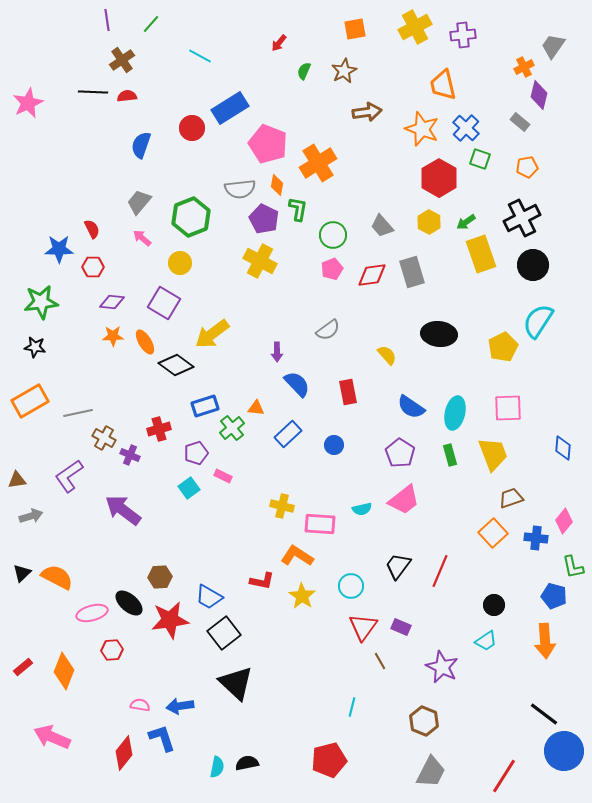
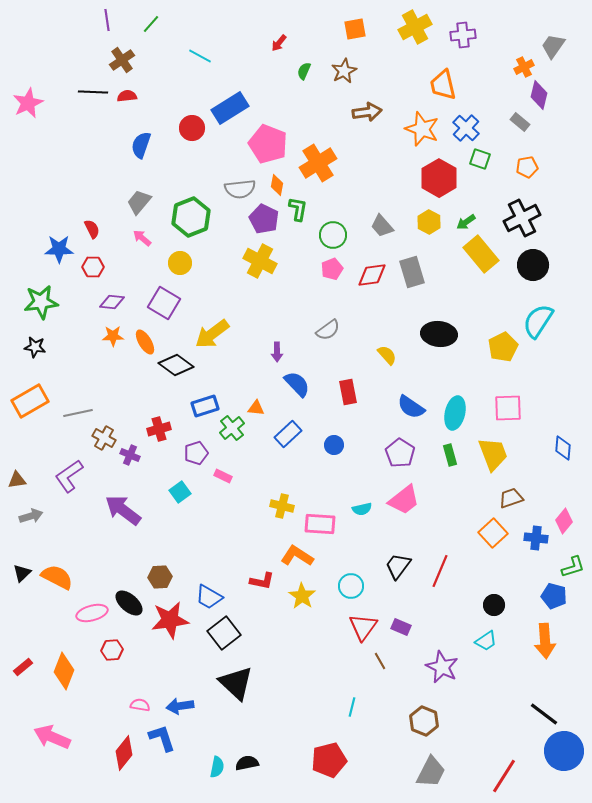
yellow rectangle at (481, 254): rotated 21 degrees counterclockwise
cyan square at (189, 488): moved 9 px left, 4 px down
green L-shape at (573, 567): rotated 95 degrees counterclockwise
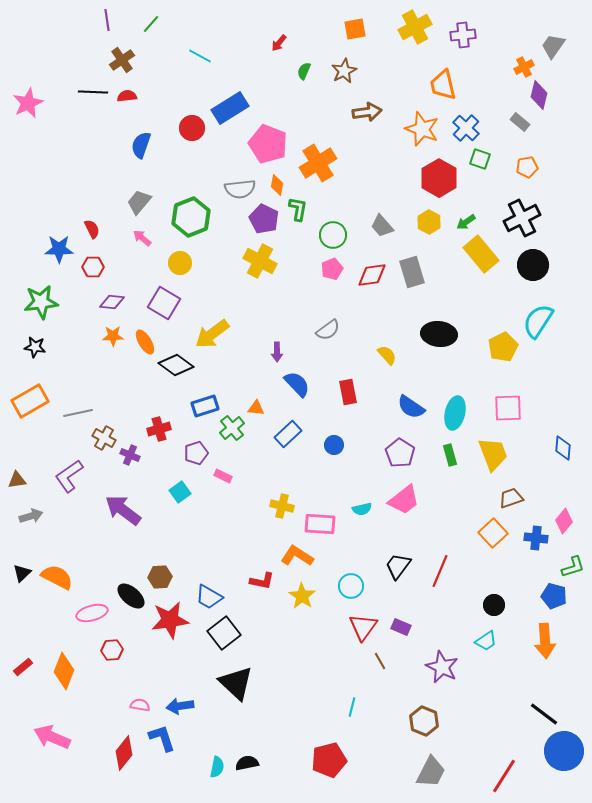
black ellipse at (129, 603): moved 2 px right, 7 px up
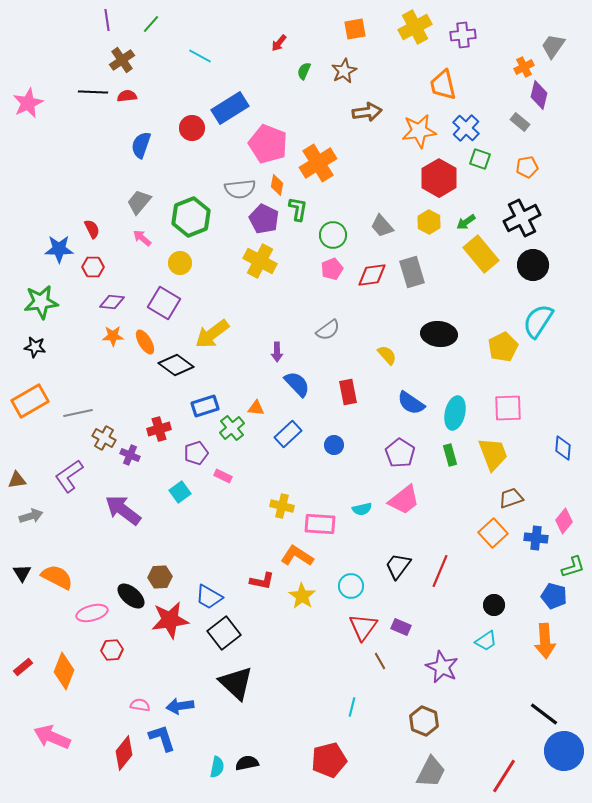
orange star at (422, 129): moved 3 px left, 2 px down; rotated 28 degrees counterclockwise
blue semicircle at (411, 407): moved 4 px up
black triangle at (22, 573): rotated 18 degrees counterclockwise
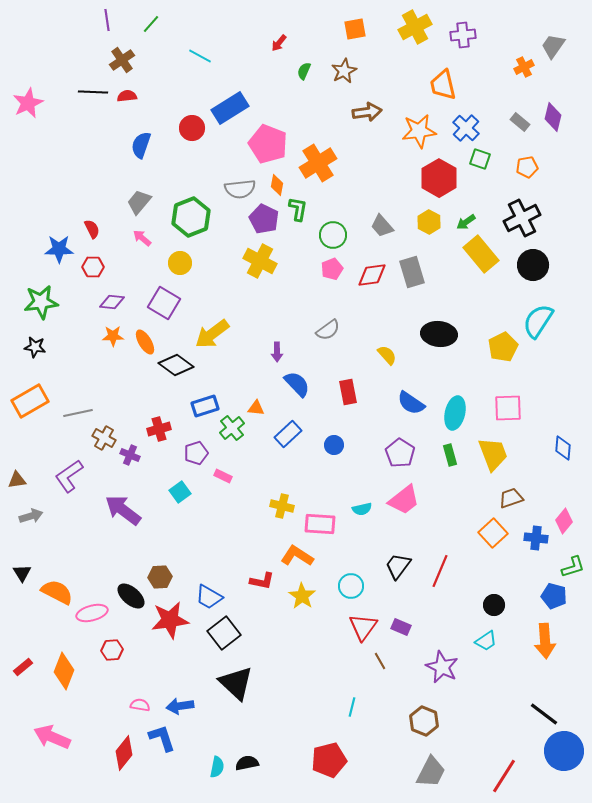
purple diamond at (539, 95): moved 14 px right, 22 px down
orange semicircle at (57, 577): moved 15 px down
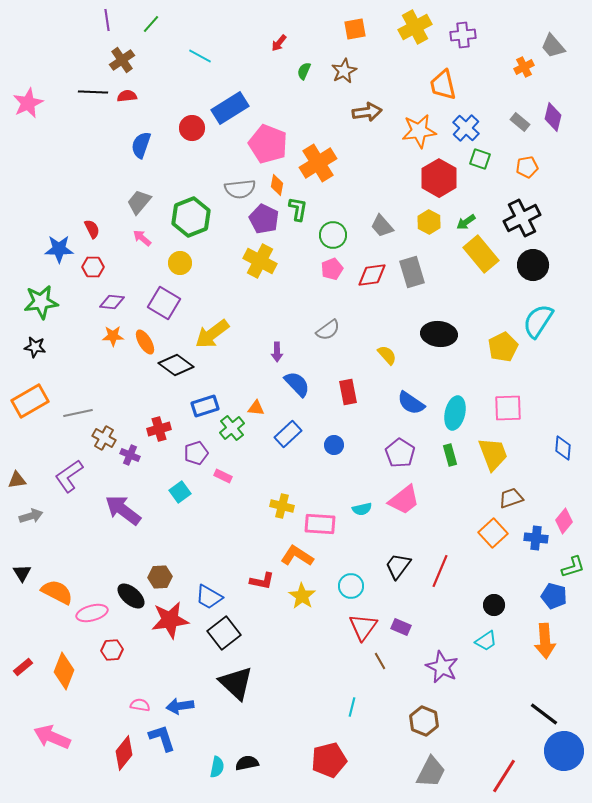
gray trapezoid at (553, 46): rotated 76 degrees counterclockwise
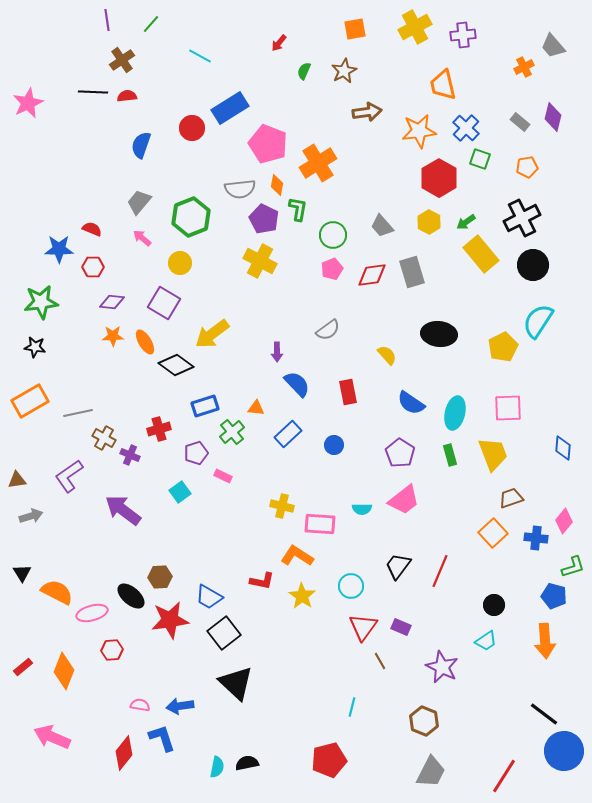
red semicircle at (92, 229): rotated 42 degrees counterclockwise
green cross at (232, 428): moved 4 px down
cyan semicircle at (362, 509): rotated 12 degrees clockwise
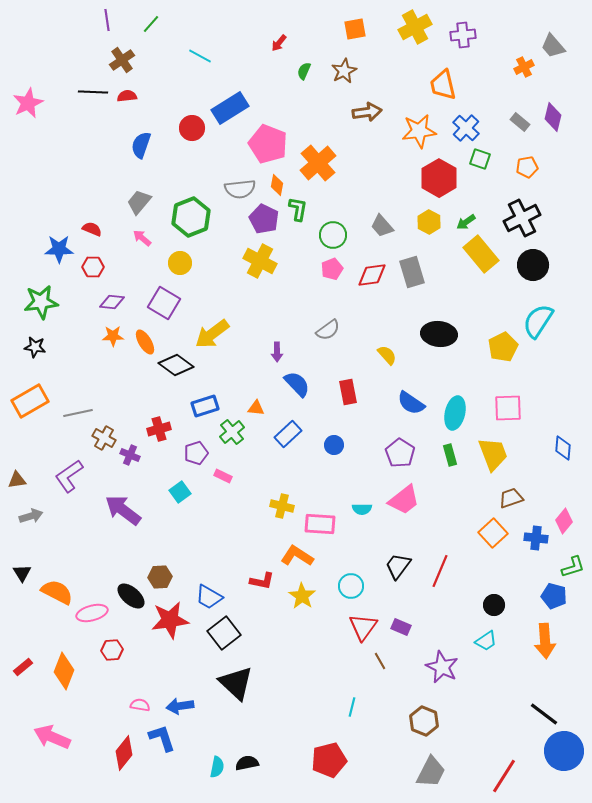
orange cross at (318, 163): rotated 9 degrees counterclockwise
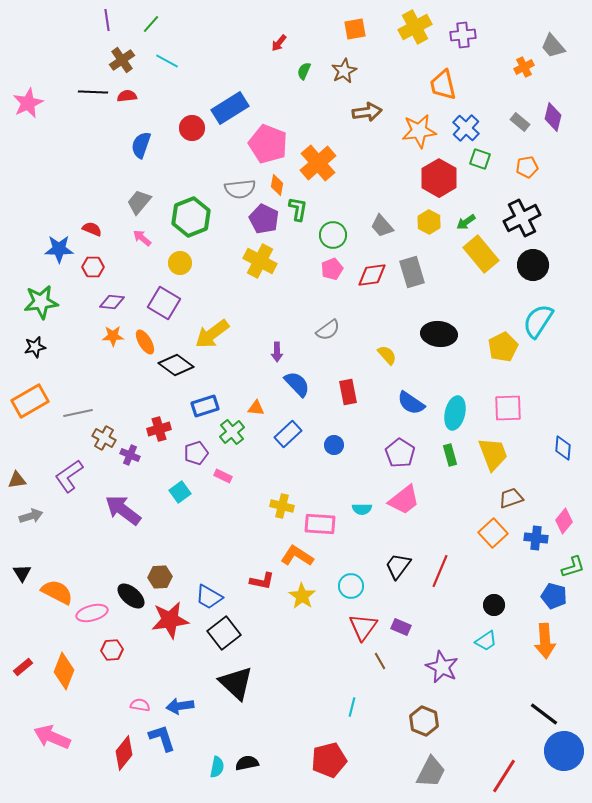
cyan line at (200, 56): moved 33 px left, 5 px down
black star at (35, 347): rotated 20 degrees counterclockwise
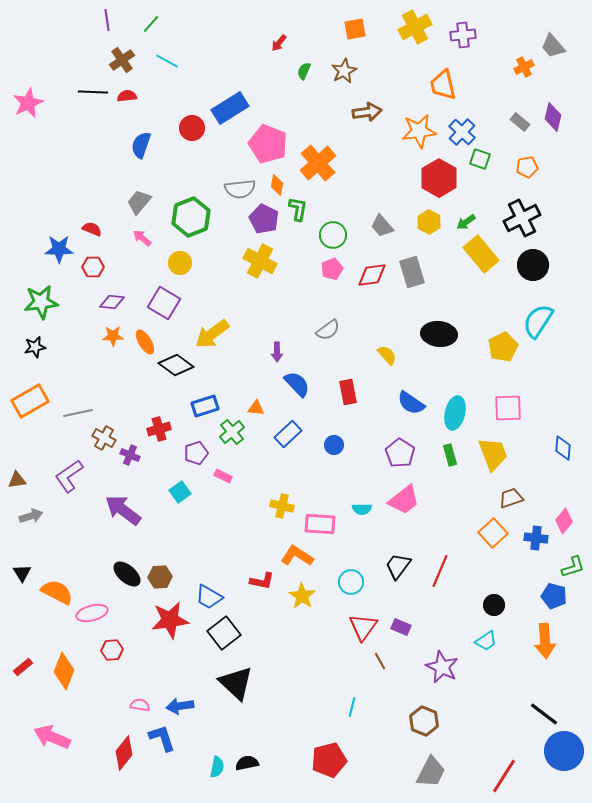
blue cross at (466, 128): moved 4 px left, 4 px down
cyan circle at (351, 586): moved 4 px up
black ellipse at (131, 596): moved 4 px left, 22 px up
